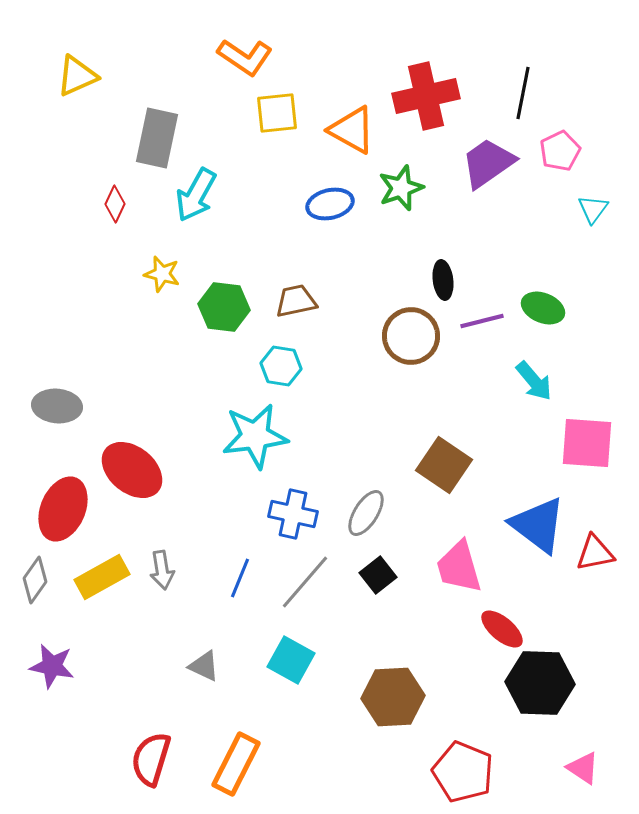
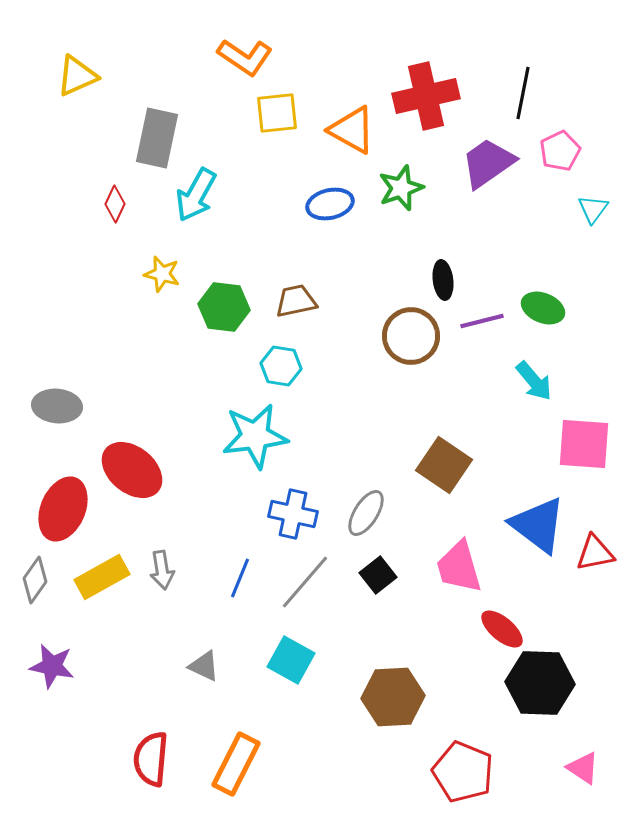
pink square at (587, 443): moved 3 px left, 1 px down
red semicircle at (151, 759): rotated 12 degrees counterclockwise
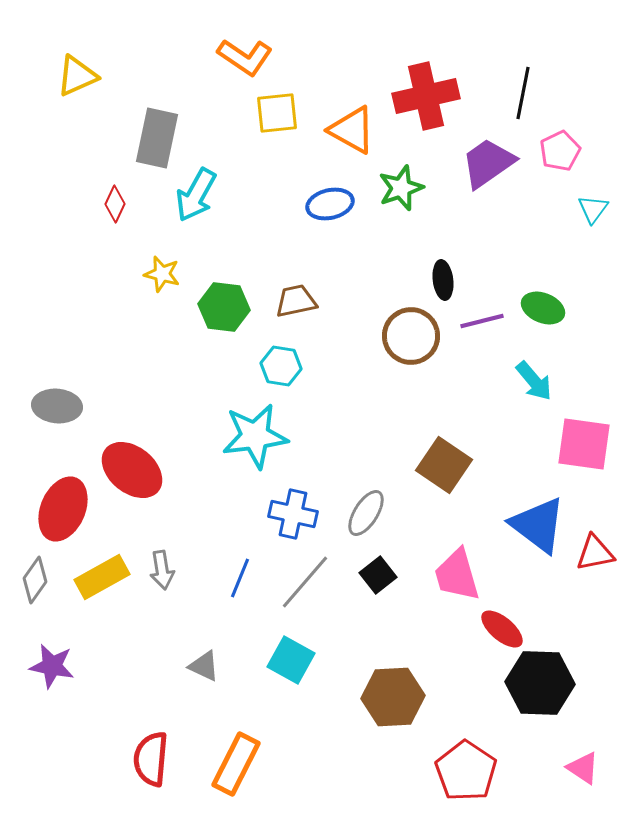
pink square at (584, 444): rotated 4 degrees clockwise
pink trapezoid at (459, 567): moved 2 px left, 8 px down
red pentagon at (463, 772): moved 3 px right, 1 px up; rotated 12 degrees clockwise
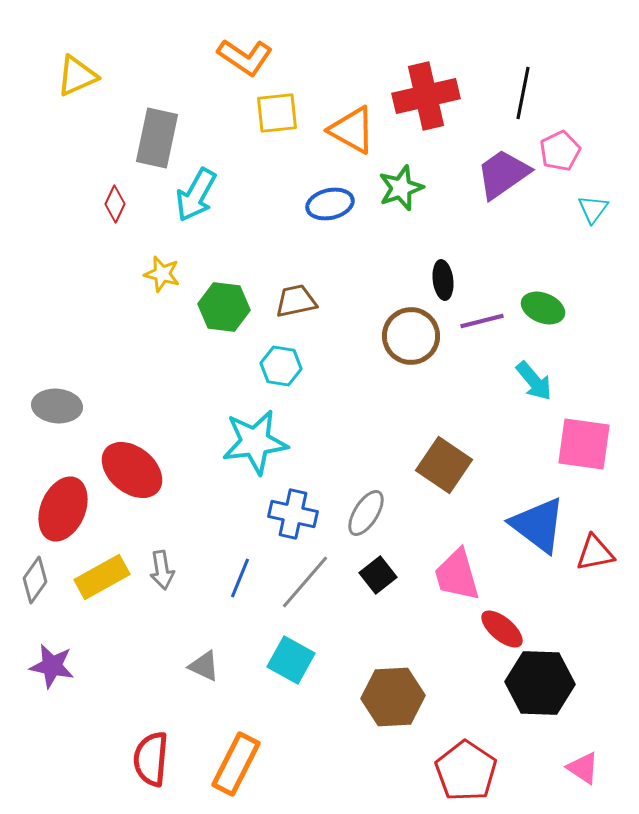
purple trapezoid at (488, 163): moved 15 px right, 11 px down
cyan star at (255, 436): moved 6 px down
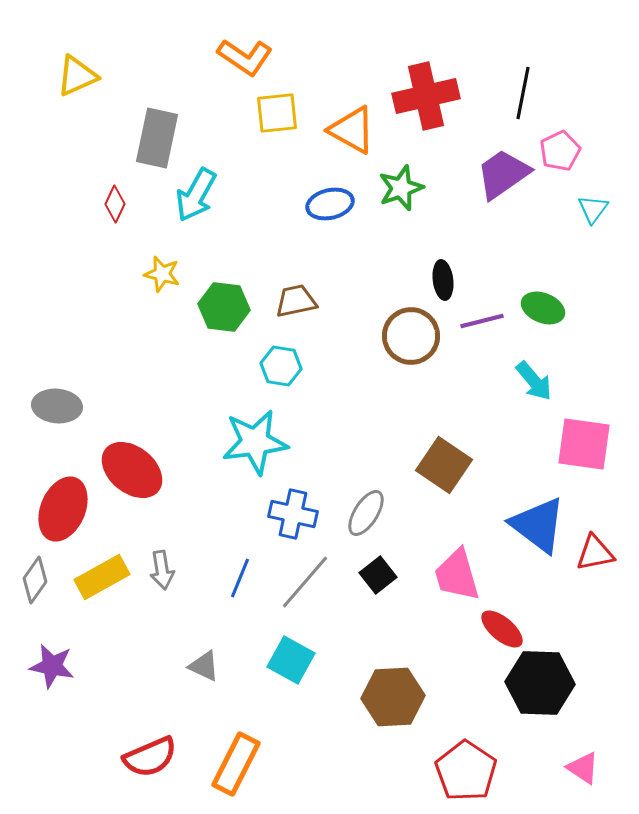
red semicircle at (151, 759): moved 1 px left, 2 px up; rotated 118 degrees counterclockwise
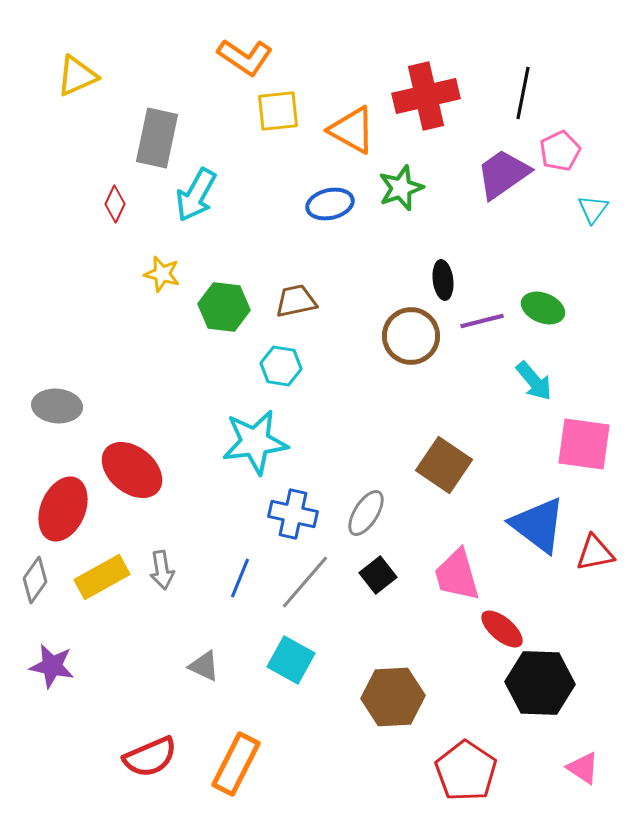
yellow square at (277, 113): moved 1 px right, 2 px up
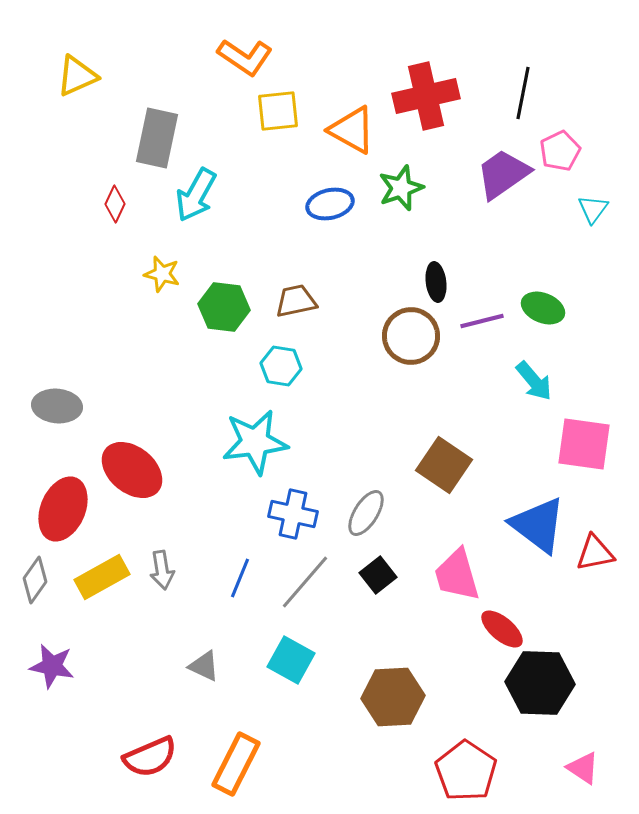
black ellipse at (443, 280): moved 7 px left, 2 px down
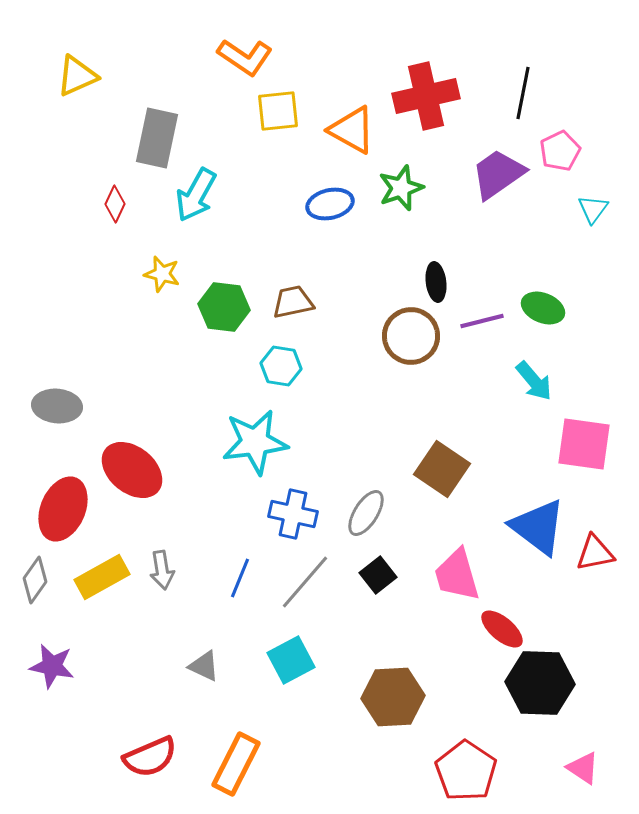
purple trapezoid at (503, 174): moved 5 px left
brown trapezoid at (296, 301): moved 3 px left, 1 px down
brown square at (444, 465): moved 2 px left, 4 px down
blue triangle at (538, 525): moved 2 px down
cyan square at (291, 660): rotated 33 degrees clockwise
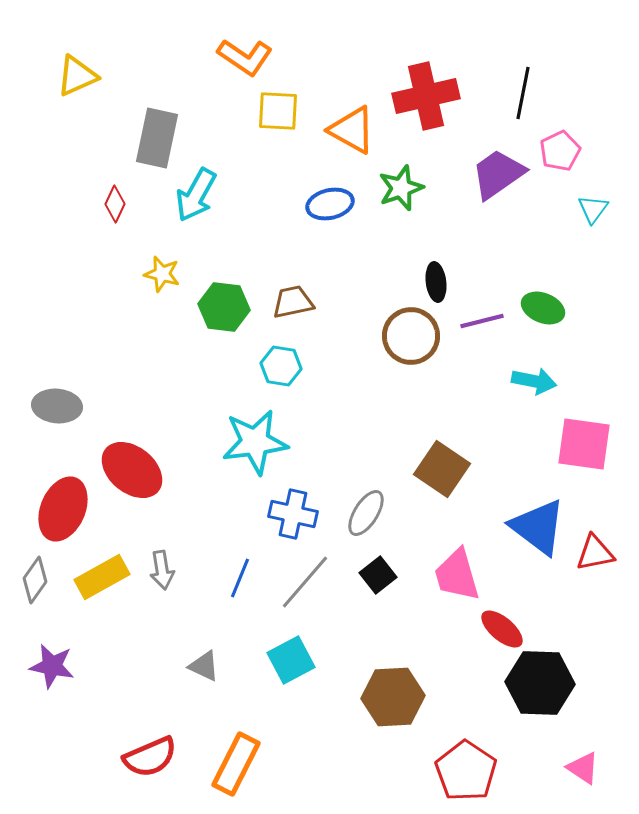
yellow square at (278, 111): rotated 9 degrees clockwise
cyan arrow at (534, 381): rotated 39 degrees counterclockwise
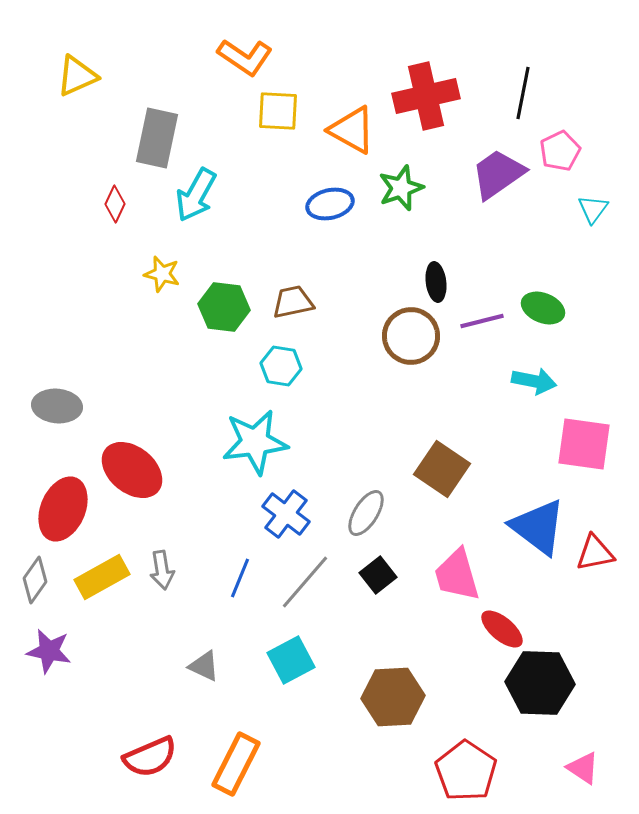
blue cross at (293, 514): moved 7 px left; rotated 24 degrees clockwise
purple star at (52, 666): moved 3 px left, 15 px up
